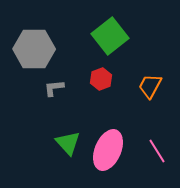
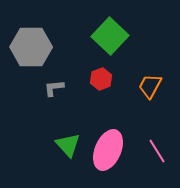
green square: rotated 9 degrees counterclockwise
gray hexagon: moved 3 px left, 2 px up
green triangle: moved 2 px down
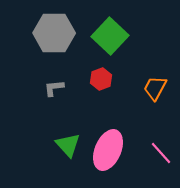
gray hexagon: moved 23 px right, 14 px up
orange trapezoid: moved 5 px right, 2 px down
pink line: moved 4 px right, 2 px down; rotated 10 degrees counterclockwise
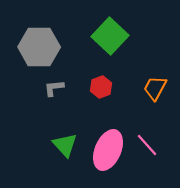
gray hexagon: moved 15 px left, 14 px down
red hexagon: moved 8 px down
green triangle: moved 3 px left
pink line: moved 14 px left, 8 px up
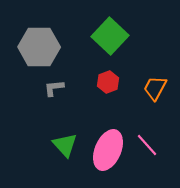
red hexagon: moved 7 px right, 5 px up
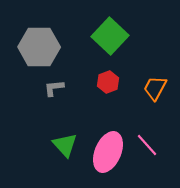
pink ellipse: moved 2 px down
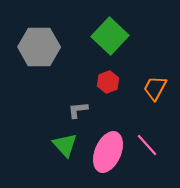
gray L-shape: moved 24 px right, 22 px down
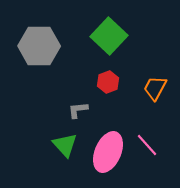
green square: moved 1 px left
gray hexagon: moved 1 px up
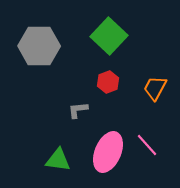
green triangle: moved 7 px left, 15 px down; rotated 40 degrees counterclockwise
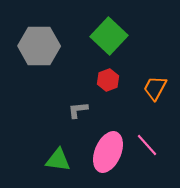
red hexagon: moved 2 px up
